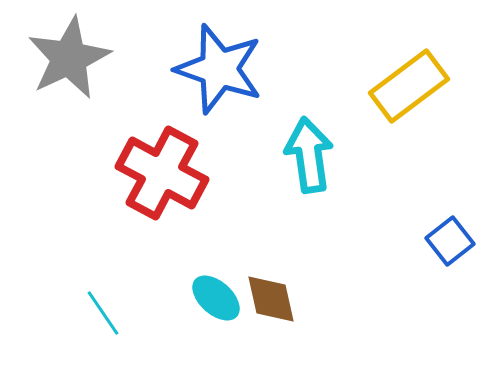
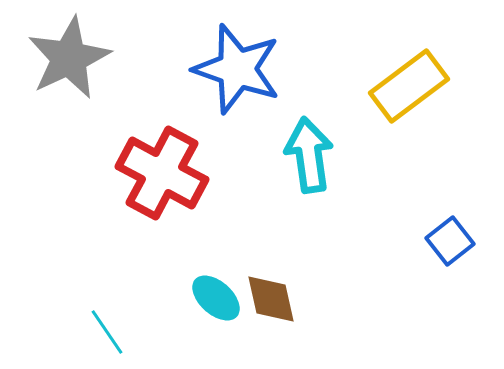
blue star: moved 18 px right
cyan line: moved 4 px right, 19 px down
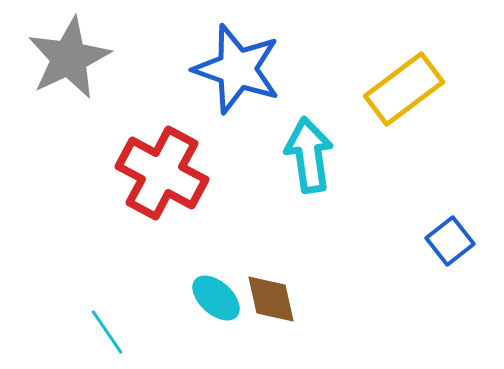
yellow rectangle: moved 5 px left, 3 px down
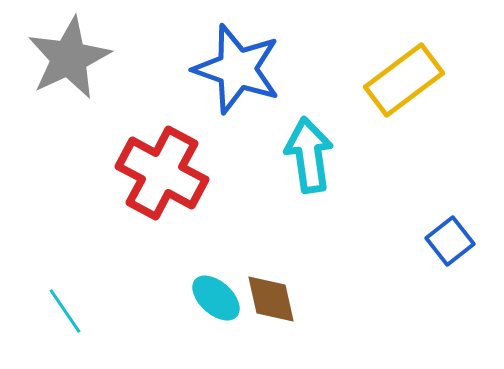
yellow rectangle: moved 9 px up
cyan line: moved 42 px left, 21 px up
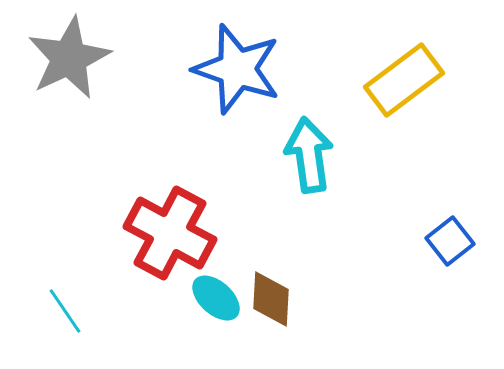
red cross: moved 8 px right, 60 px down
brown diamond: rotated 16 degrees clockwise
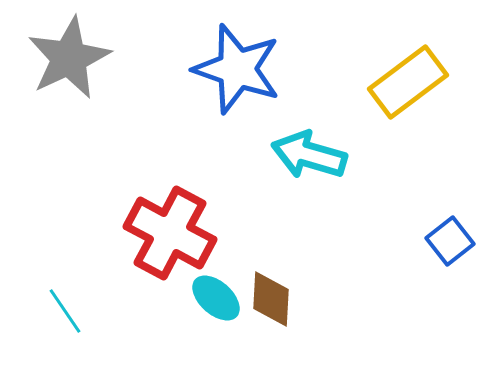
yellow rectangle: moved 4 px right, 2 px down
cyan arrow: rotated 66 degrees counterclockwise
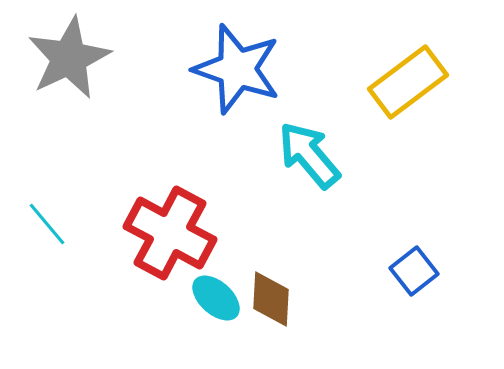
cyan arrow: rotated 34 degrees clockwise
blue square: moved 36 px left, 30 px down
cyan line: moved 18 px left, 87 px up; rotated 6 degrees counterclockwise
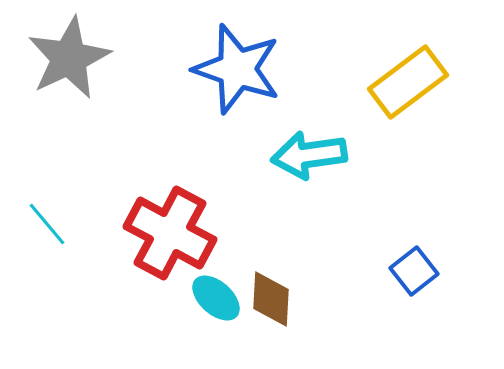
cyan arrow: rotated 58 degrees counterclockwise
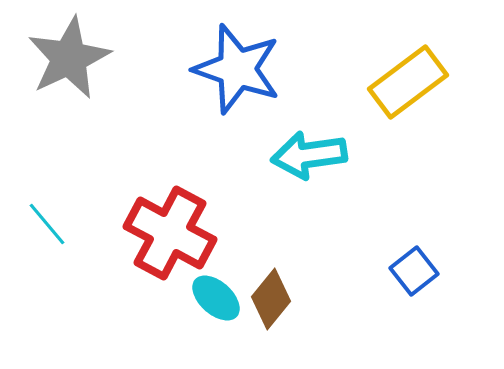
brown diamond: rotated 36 degrees clockwise
